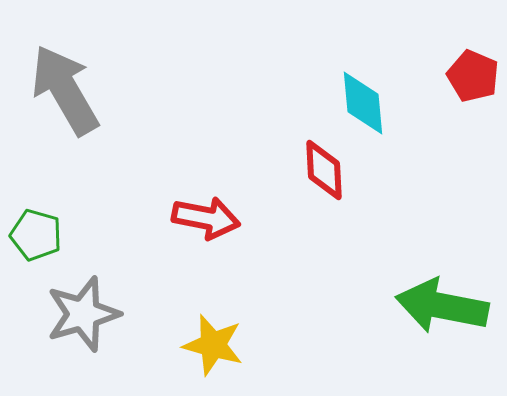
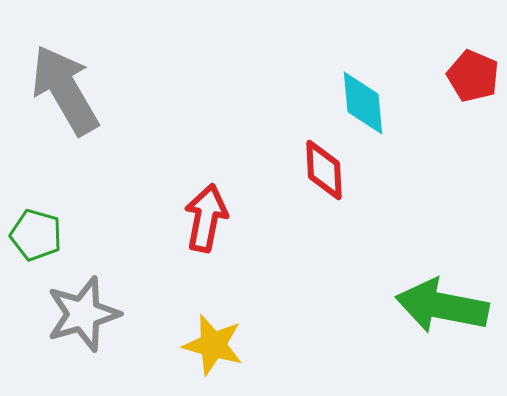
red arrow: rotated 90 degrees counterclockwise
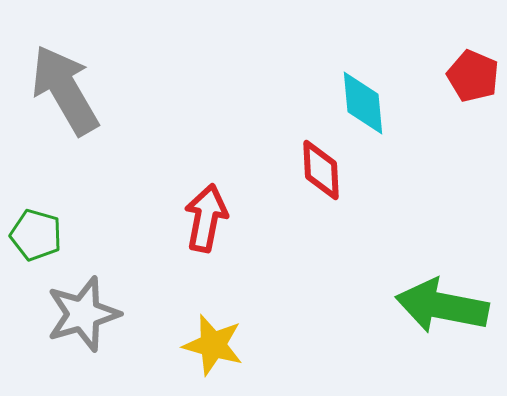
red diamond: moved 3 px left
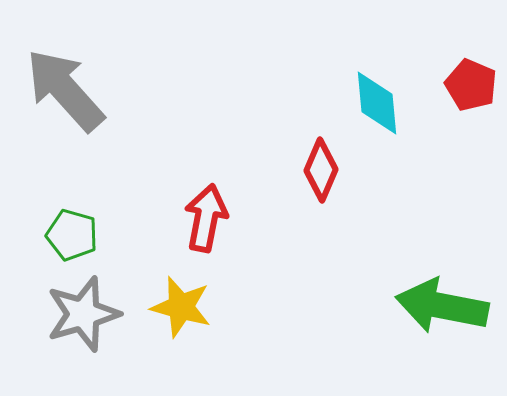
red pentagon: moved 2 px left, 9 px down
gray arrow: rotated 12 degrees counterclockwise
cyan diamond: moved 14 px right
red diamond: rotated 26 degrees clockwise
green pentagon: moved 36 px right
yellow star: moved 32 px left, 38 px up
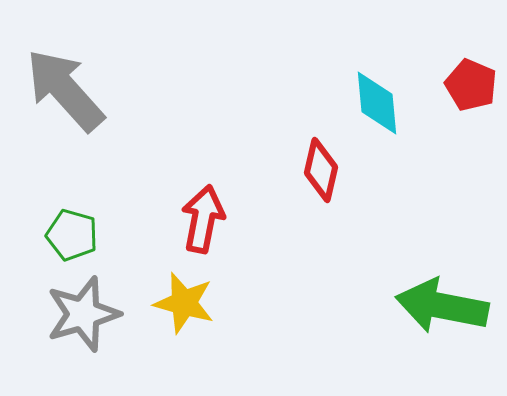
red diamond: rotated 10 degrees counterclockwise
red arrow: moved 3 px left, 1 px down
yellow star: moved 3 px right, 4 px up
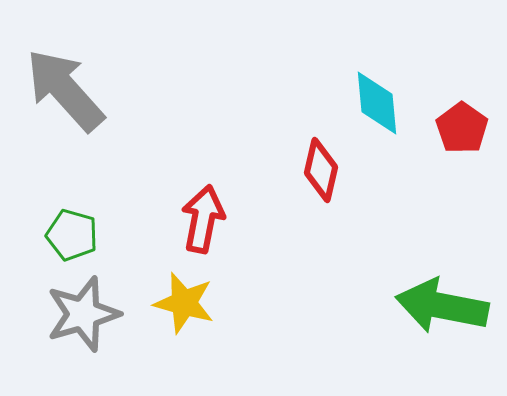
red pentagon: moved 9 px left, 43 px down; rotated 12 degrees clockwise
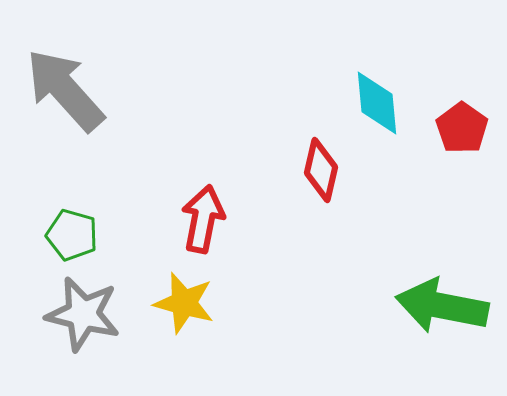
gray star: rotated 30 degrees clockwise
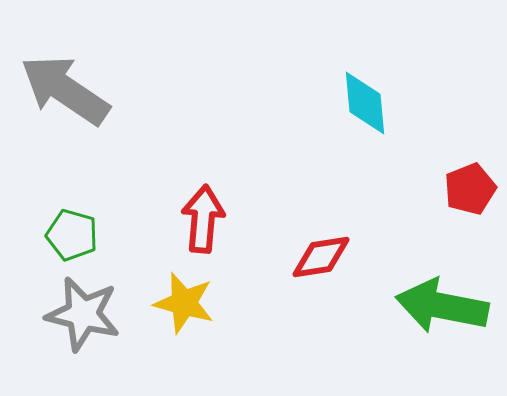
gray arrow: rotated 14 degrees counterclockwise
cyan diamond: moved 12 px left
red pentagon: moved 8 px right, 61 px down; rotated 15 degrees clockwise
red diamond: moved 87 px down; rotated 68 degrees clockwise
red arrow: rotated 6 degrees counterclockwise
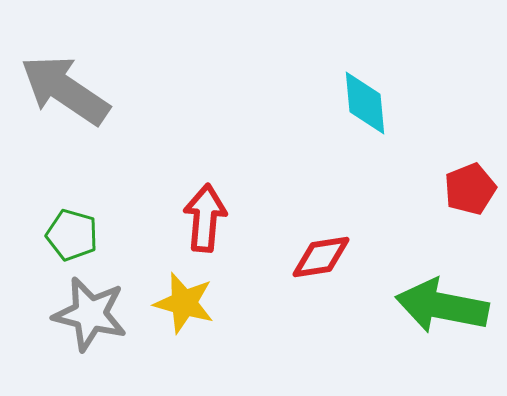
red arrow: moved 2 px right, 1 px up
gray star: moved 7 px right
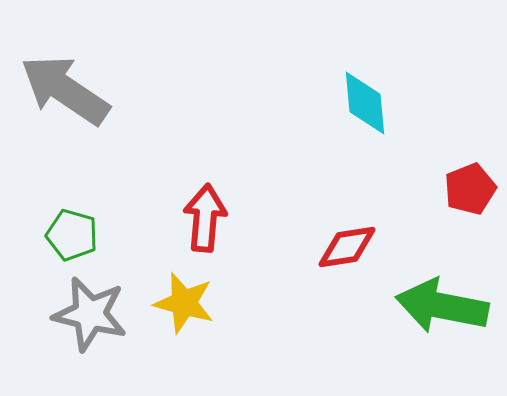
red diamond: moved 26 px right, 10 px up
